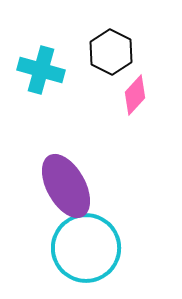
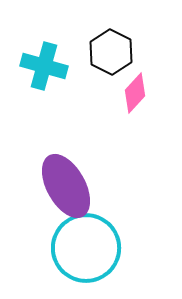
cyan cross: moved 3 px right, 4 px up
pink diamond: moved 2 px up
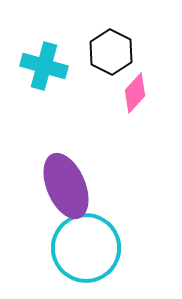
purple ellipse: rotated 6 degrees clockwise
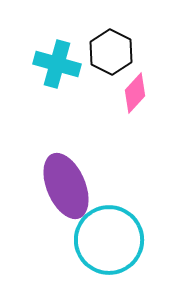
cyan cross: moved 13 px right, 2 px up
cyan circle: moved 23 px right, 8 px up
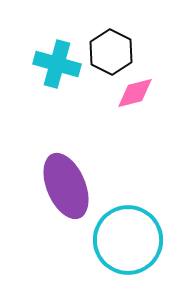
pink diamond: rotated 33 degrees clockwise
cyan circle: moved 19 px right
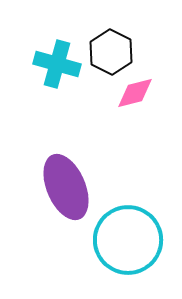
purple ellipse: moved 1 px down
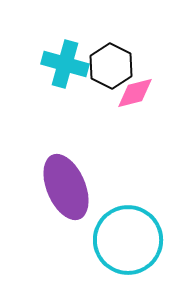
black hexagon: moved 14 px down
cyan cross: moved 8 px right
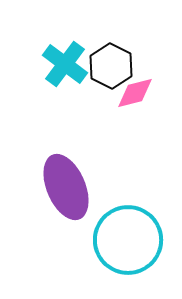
cyan cross: rotated 21 degrees clockwise
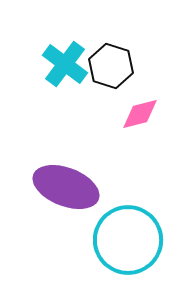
black hexagon: rotated 9 degrees counterclockwise
pink diamond: moved 5 px right, 21 px down
purple ellipse: rotated 46 degrees counterclockwise
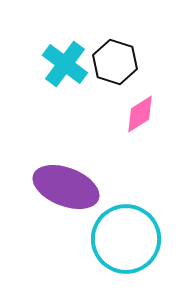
black hexagon: moved 4 px right, 4 px up
pink diamond: rotated 18 degrees counterclockwise
cyan circle: moved 2 px left, 1 px up
